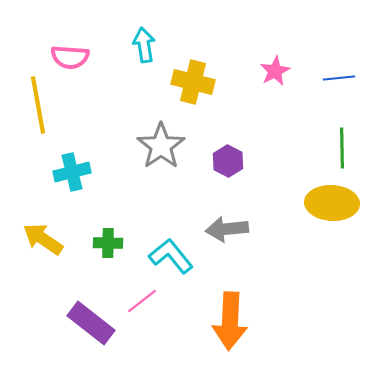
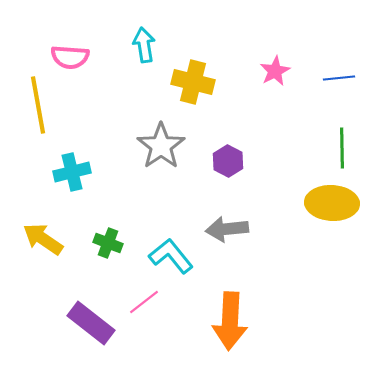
green cross: rotated 20 degrees clockwise
pink line: moved 2 px right, 1 px down
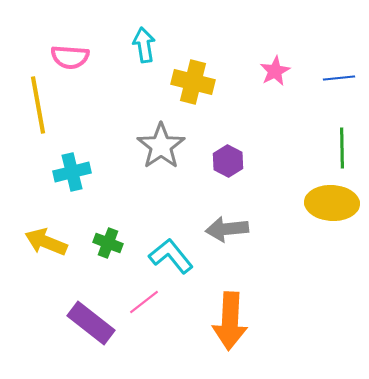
yellow arrow: moved 3 px right, 3 px down; rotated 12 degrees counterclockwise
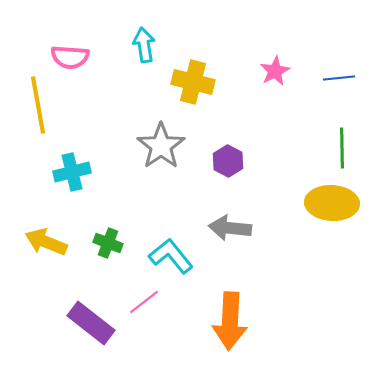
gray arrow: moved 3 px right, 1 px up; rotated 12 degrees clockwise
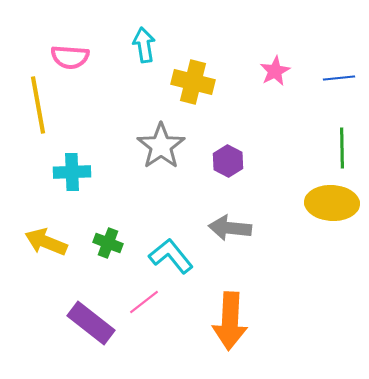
cyan cross: rotated 12 degrees clockwise
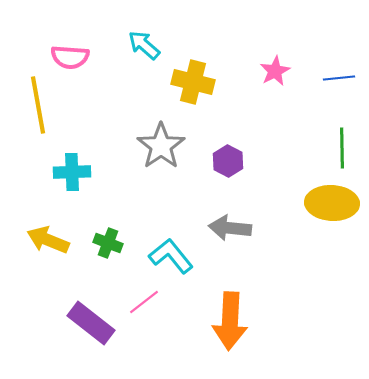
cyan arrow: rotated 40 degrees counterclockwise
yellow arrow: moved 2 px right, 2 px up
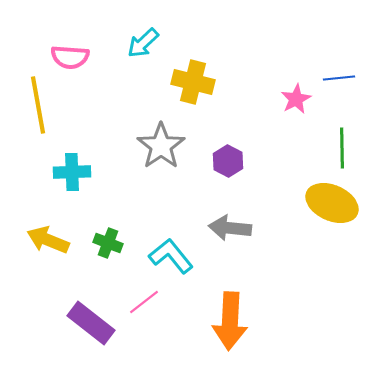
cyan arrow: moved 1 px left, 2 px up; rotated 84 degrees counterclockwise
pink star: moved 21 px right, 28 px down
yellow ellipse: rotated 21 degrees clockwise
